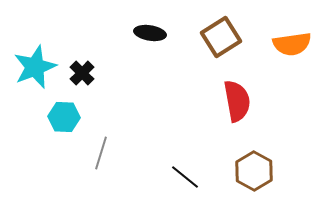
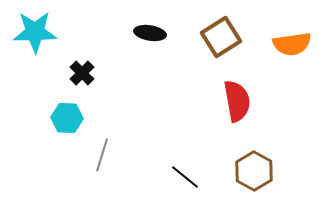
cyan star: moved 35 px up; rotated 21 degrees clockwise
cyan hexagon: moved 3 px right, 1 px down
gray line: moved 1 px right, 2 px down
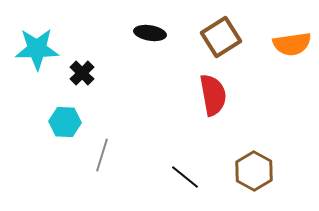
cyan star: moved 2 px right, 17 px down
red semicircle: moved 24 px left, 6 px up
cyan hexagon: moved 2 px left, 4 px down
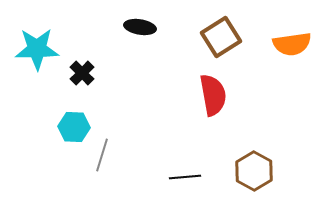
black ellipse: moved 10 px left, 6 px up
cyan hexagon: moved 9 px right, 5 px down
black line: rotated 44 degrees counterclockwise
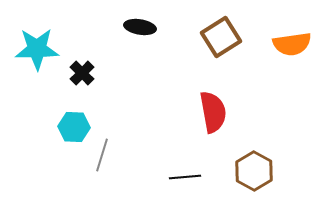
red semicircle: moved 17 px down
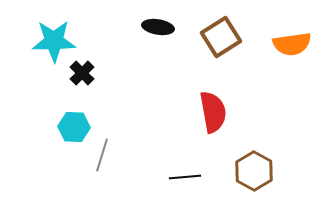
black ellipse: moved 18 px right
cyan star: moved 17 px right, 8 px up
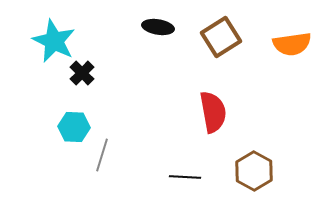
cyan star: rotated 27 degrees clockwise
black line: rotated 8 degrees clockwise
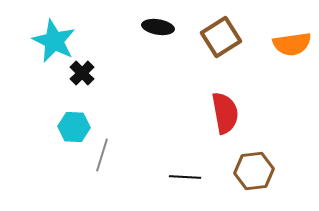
red semicircle: moved 12 px right, 1 px down
brown hexagon: rotated 24 degrees clockwise
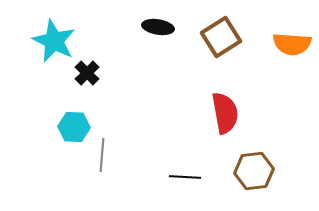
orange semicircle: rotated 12 degrees clockwise
black cross: moved 5 px right
gray line: rotated 12 degrees counterclockwise
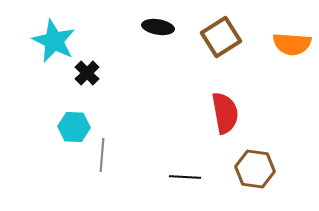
brown hexagon: moved 1 px right, 2 px up; rotated 15 degrees clockwise
